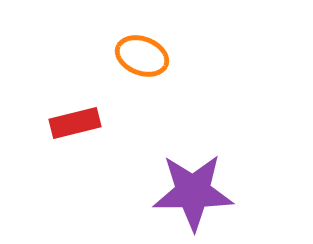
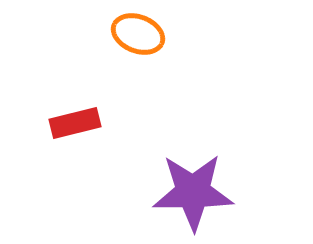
orange ellipse: moved 4 px left, 22 px up
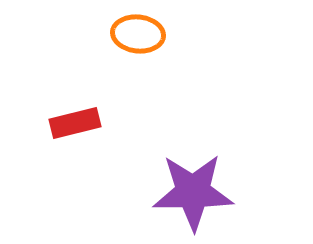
orange ellipse: rotated 15 degrees counterclockwise
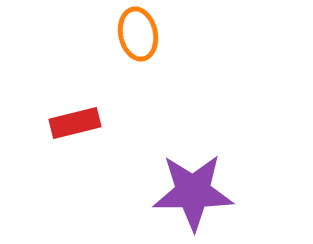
orange ellipse: rotated 72 degrees clockwise
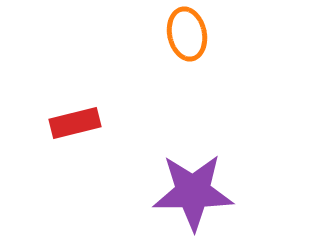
orange ellipse: moved 49 px right
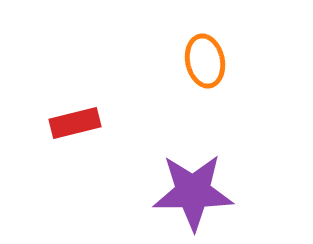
orange ellipse: moved 18 px right, 27 px down
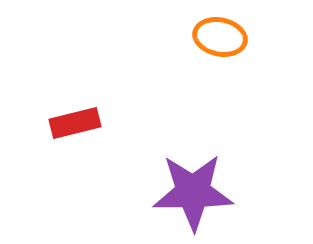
orange ellipse: moved 15 px right, 24 px up; rotated 66 degrees counterclockwise
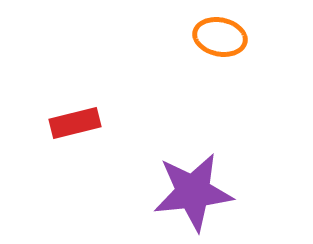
purple star: rotated 6 degrees counterclockwise
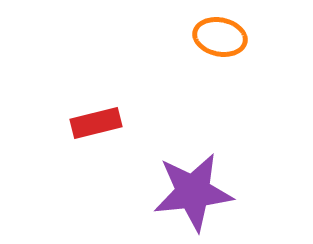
red rectangle: moved 21 px right
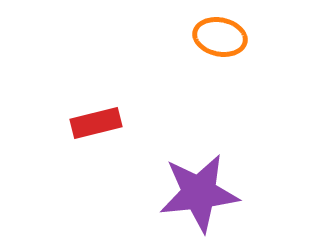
purple star: moved 6 px right, 1 px down
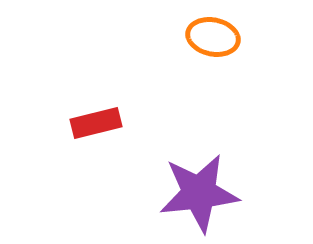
orange ellipse: moved 7 px left
